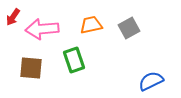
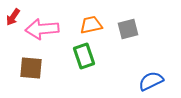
gray square: moved 1 px left, 1 px down; rotated 15 degrees clockwise
green rectangle: moved 10 px right, 4 px up
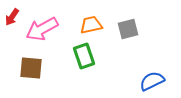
red arrow: moved 1 px left
pink arrow: rotated 24 degrees counterclockwise
blue semicircle: moved 1 px right
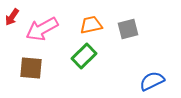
green rectangle: rotated 65 degrees clockwise
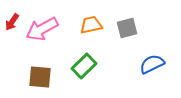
red arrow: moved 5 px down
gray square: moved 1 px left, 1 px up
green rectangle: moved 10 px down
brown square: moved 9 px right, 9 px down
blue semicircle: moved 17 px up
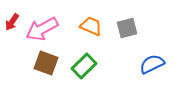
orange trapezoid: moved 1 px down; rotated 35 degrees clockwise
brown square: moved 6 px right, 14 px up; rotated 15 degrees clockwise
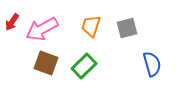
orange trapezoid: rotated 95 degrees counterclockwise
blue semicircle: rotated 100 degrees clockwise
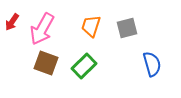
pink arrow: rotated 32 degrees counterclockwise
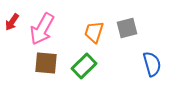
orange trapezoid: moved 3 px right, 6 px down
brown square: rotated 15 degrees counterclockwise
